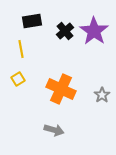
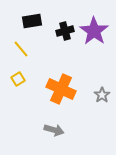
black cross: rotated 24 degrees clockwise
yellow line: rotated 30 degrees counterclockwise
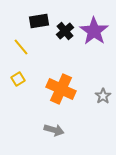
black rectangle: moved 7 px right
black cross: rotated 24 degrees counterclockwise
yellow line: moved 2 px up
gray star: moved 1 px right, 1 px down
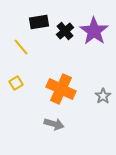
black rectangle: moved 1 px down
yellow square: moved 2 px left, 4 px down
gray arrow: moved 6 px up
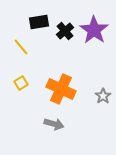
purple star: moved 1 px up
yellow square: moved 5 px right
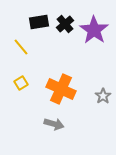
black cross: moved 7 px up
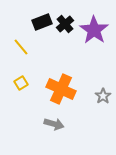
black rectangle: moved 3 px right; rotated 12 degrees counterclockwise
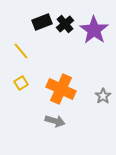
yellow line: moved 4 px down
gray arrow: moved 1 px right, 3 px up
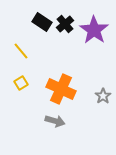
black rectangle: rotated 54 degrees clockwise
